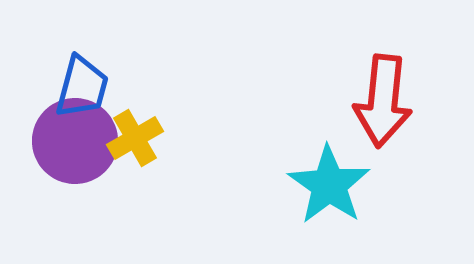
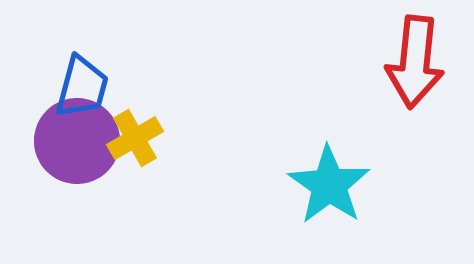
red arrow: moved 32 px right, 39 px up
purple circle: moved 2 px right
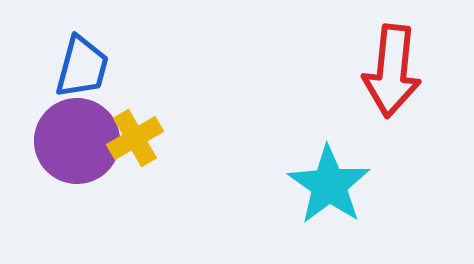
red arrow: moved 23 px left, 9 px down
blue trapezoid: moved 20 px up
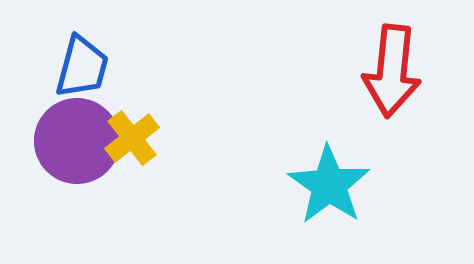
yellow cross: moved 3 px left; rotated 8 degrees counterclockwise
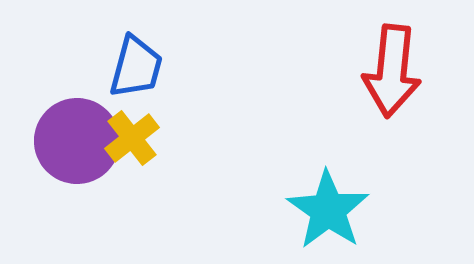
blue trapezoid: moved 54 px right
cyan star: moved 1 px left, 25 px down
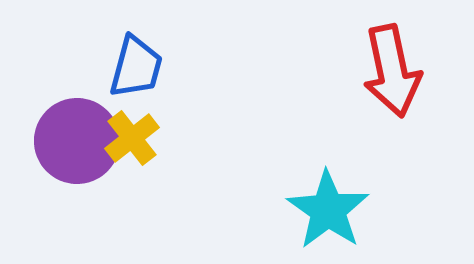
red arrow: rotated 18 degrees counterclockwise
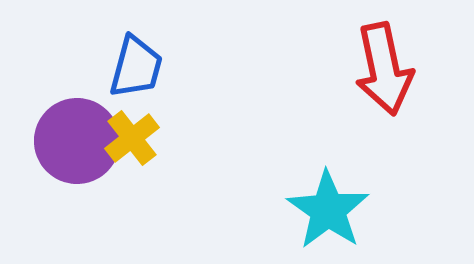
red arrow: moved 8 px left, 2 px up
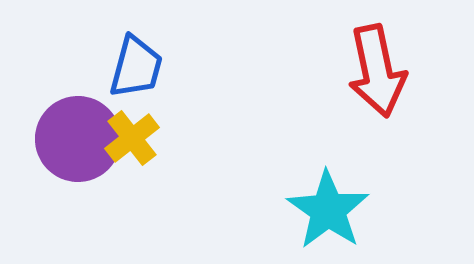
red arrow: moved 7 px left, 2 px down
purple circle: moved 1 px right, 2 px up
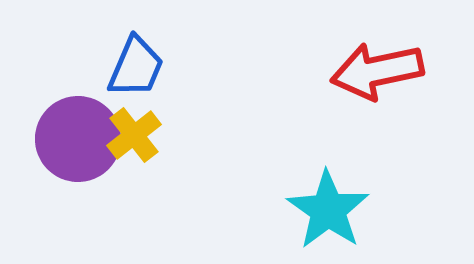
blue trapezoid: rotated 8 degrees clockwise
red arrow: rotated 90 degrees clockwise
yellow cross: moved 2 px right, 3 px up
